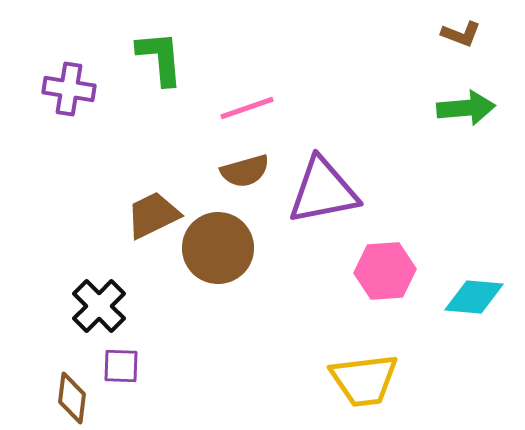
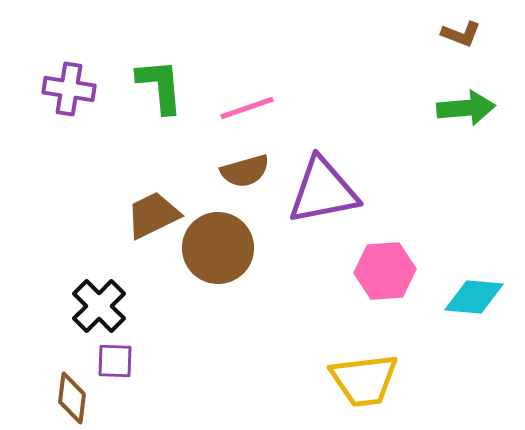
green L-shape: moved 28 px down
purple square: moved 6 px left, 5 px up
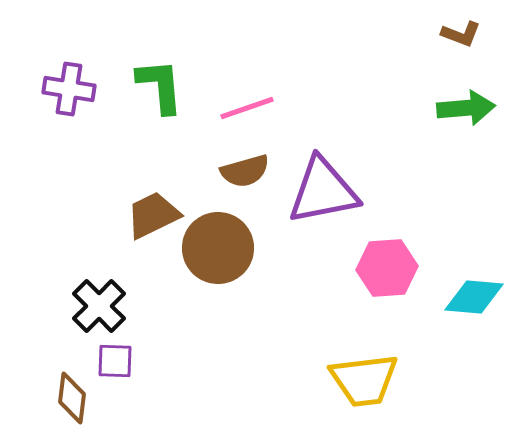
pink hexagon: moved 2 px right, 3 px up
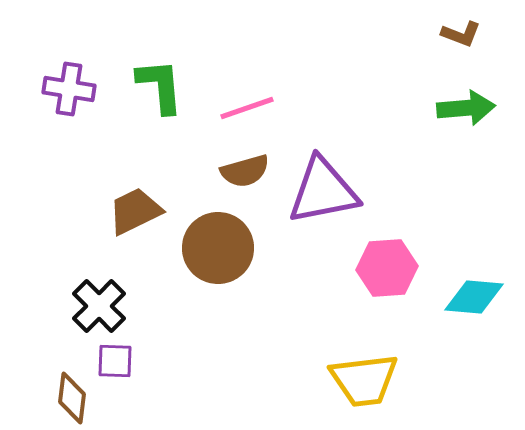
brown trapezoid: moved 18 px left, 4 px up
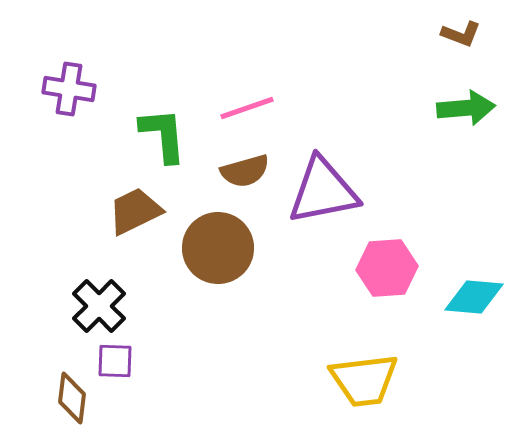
green L-shape: moved 3 px right, 49 px down
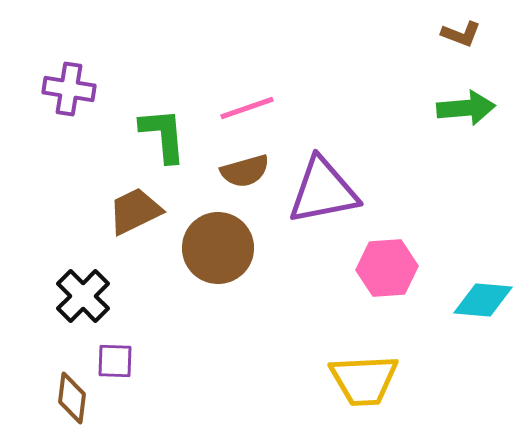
cyan diamond: moved 9 px right, 3 px down
black cross: moved 16 px left, 10 px up
yellow trapezoid: rotated 4 degrees clockwise
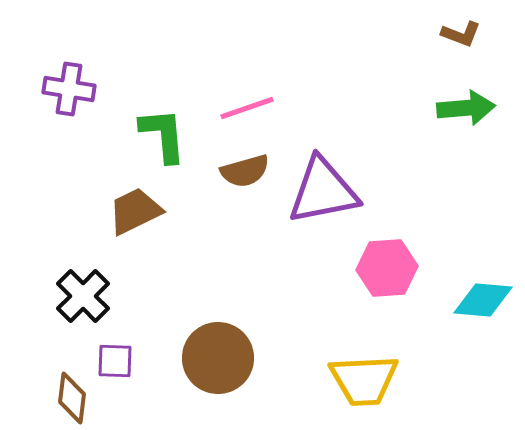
brown circle: moved 110 px down
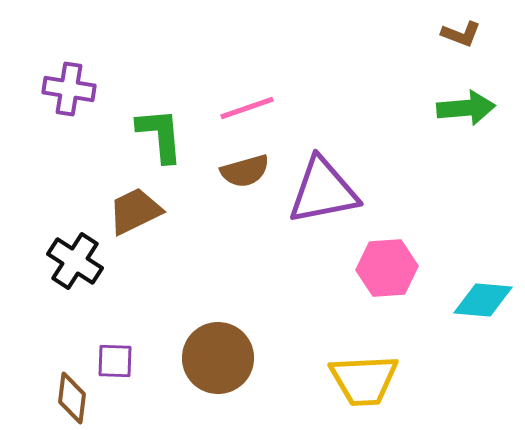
green L-shape: moved 3 px left
black cross: moved 8 px left, 35 px up; rotated 12 degrees counterclockwise
